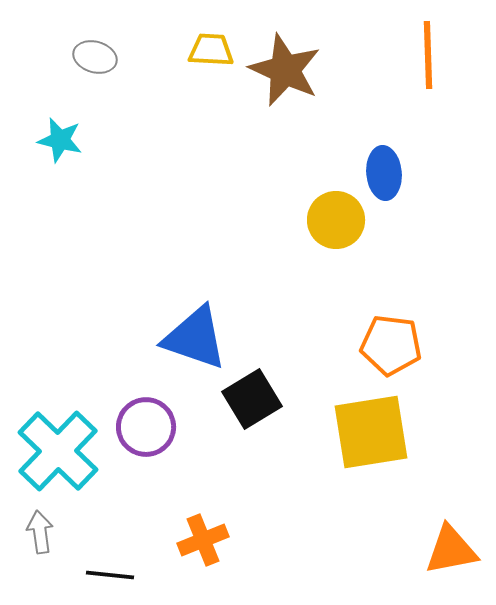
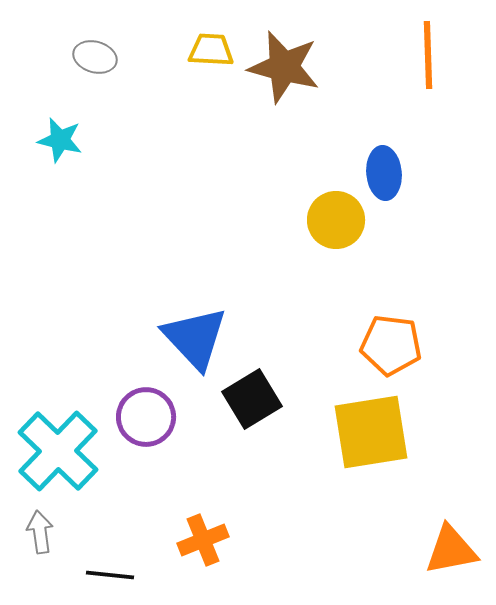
brown star: moved 1 px left, 3 px up; rotated 10 degrees counterclockwise
blue triangle: rotated 28 degrees clockwise
purple circle: moved 10 px up
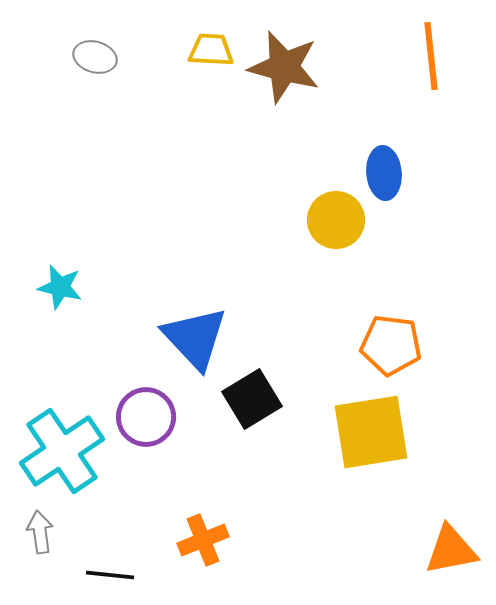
orange line: moved 3 px right, 1 px down; rotated 4 degrees counterclockwise
cyan star: moved 147 px down
cyan cross: moved 4 px right; rotated 12 degrees clockwise
